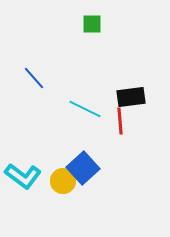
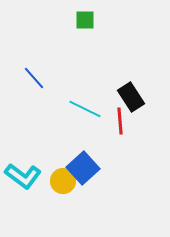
green square: moved 7 px left, 4 px up
black rectangle: rotated 64 degrees clockwise
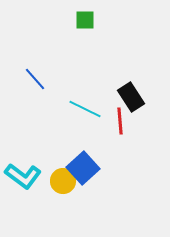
blue line: moved 1 px right, 1 px down
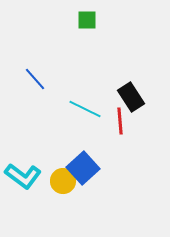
green square: moved 2 px right
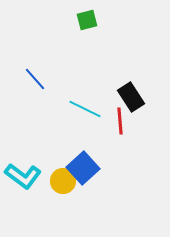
green square: rotated 15 degrees counterclockwise
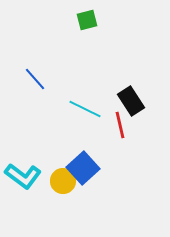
black rectangle: moved 4 px down
red line: moved 4 px down; rotated 8 degrees counterclockwise
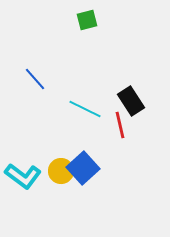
yellow circle: moved 2 px left, 10 px up
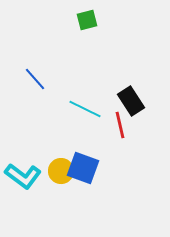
blue square: rotated 28 degrees counterclockwise
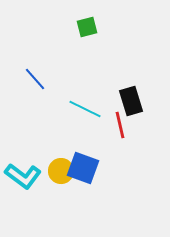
green square: moved 7 px down
black rectangle: rotated 16 degrees clockwise
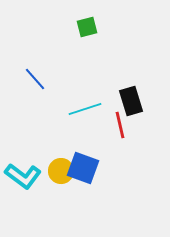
cyan line: rotated 44 degrees counterclockwise
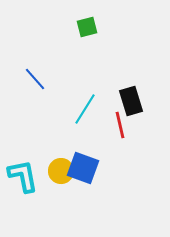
cyan line: rotated 40 degrees counterclockwise
cyan L-shape: rotated 138 degrees counterclockwise
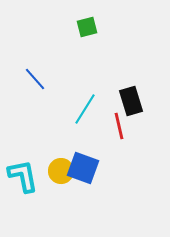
red line: moved 1 px left, 1 px down
